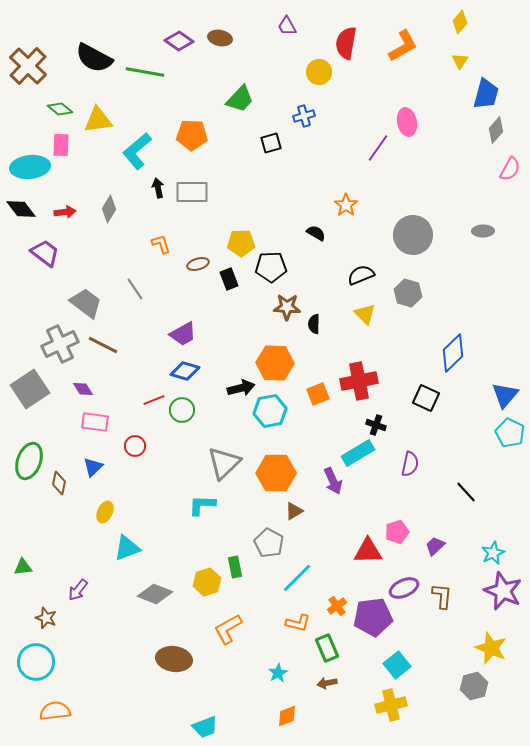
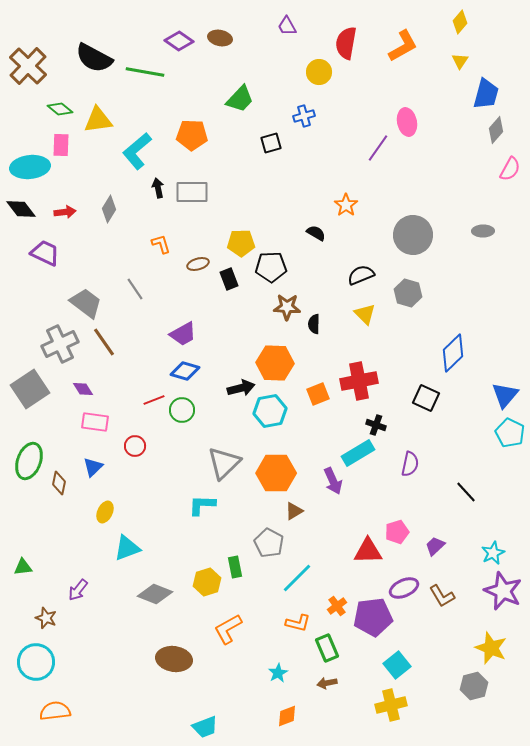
purple trapezoid at (45, 253): rotated 12 degrees counterclockwise
brown line at (103, 345): moved 1 px right, 3 px up; rotated 28 degrees clockwise
brown L-shape at (442, 596): rotated 144 degrees clockwise
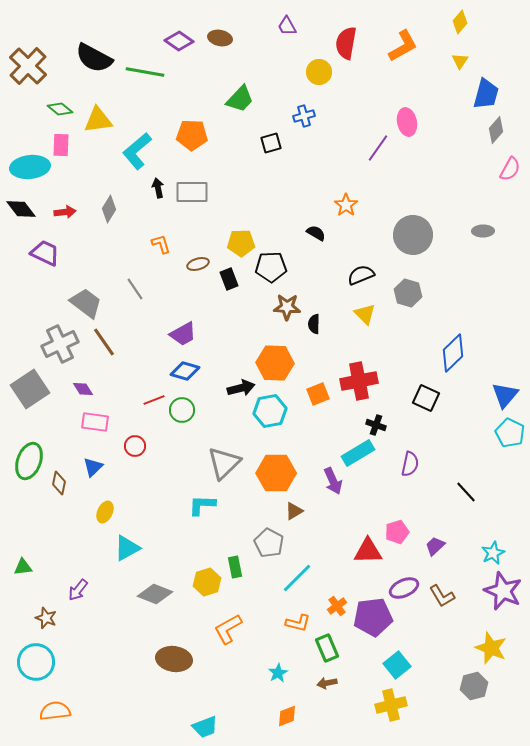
cyan triangle at (127, 548): rotated 8 degrees counterclockwise
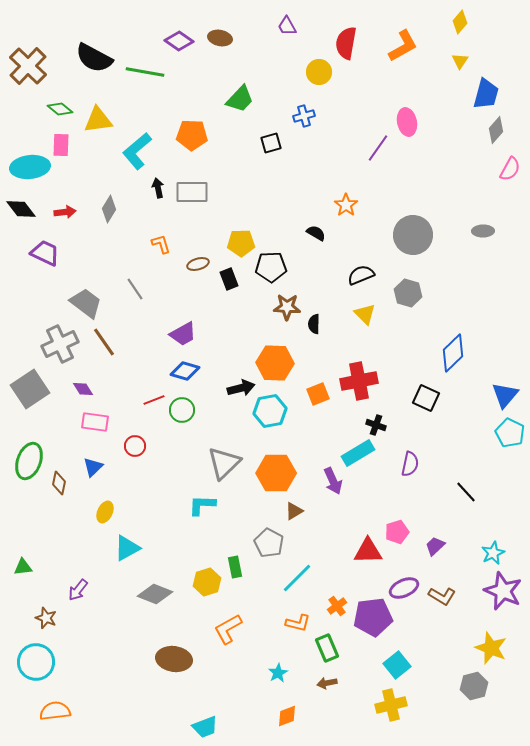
brown L-shape at (442, 596): rotated 28 degrees counterclockwise
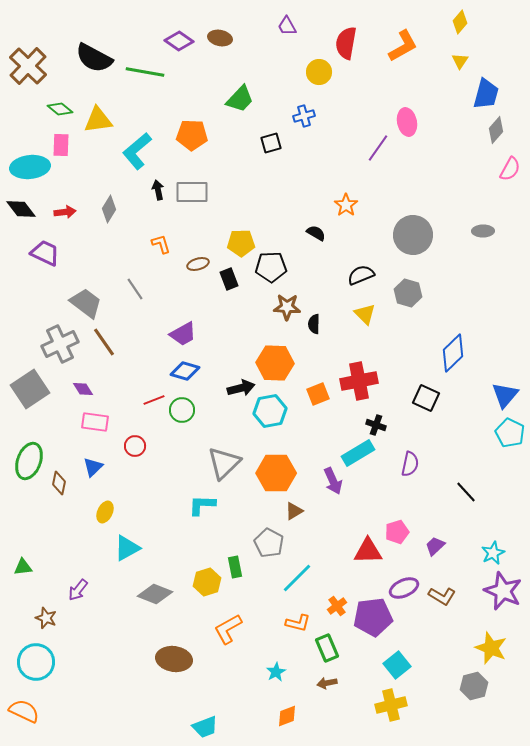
black arrow at (158, 188): moved 2 px down
cyan star at (278, 673): moved 2 px left, 1 px up
orange semicircle at (55, 711): moved 31 px left; rotated 32 degrees clockwise
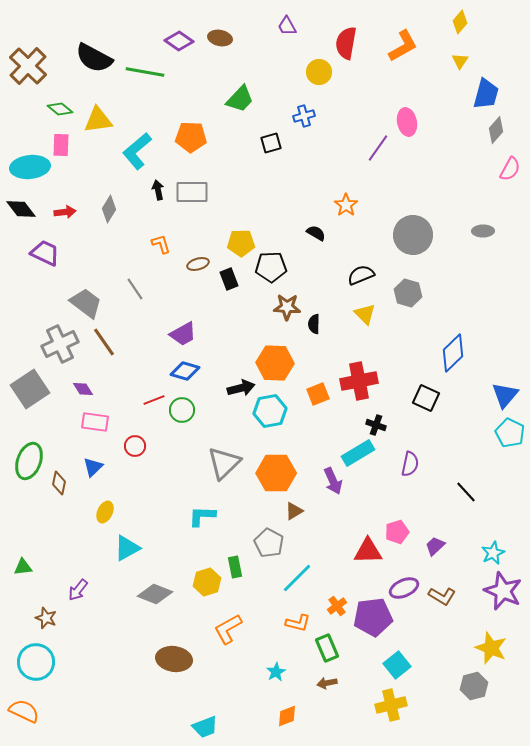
orange pentagon at (192, 135): moved 1 px left, 2 px down
cyan L-shape at (202, 505): moved 11 px down
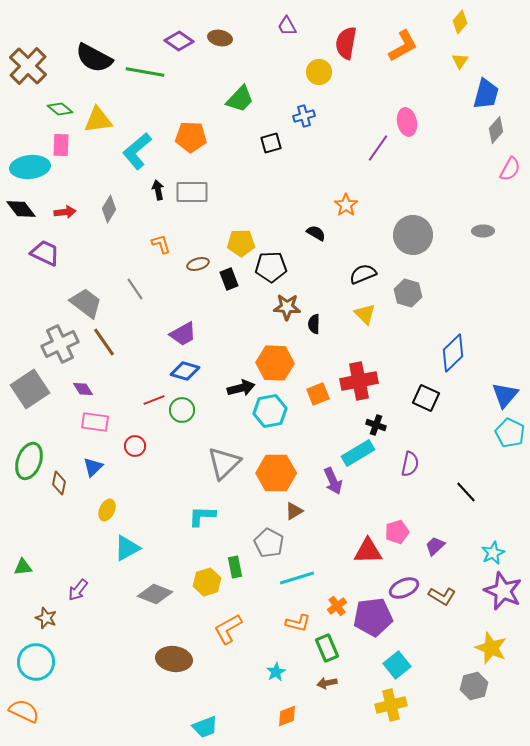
black semicircle at (361, 275): moved 2 px right, 1 px up
yellow ellipse at (105, 512): moved 2 px right, 2 px up
cyan line at (297, 578): rotated 28 degrees clockwise
